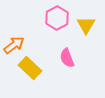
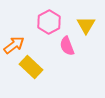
pink hexagon: moved 8 px left, 4 px down
pink semicircle: moved 12 px up
yellow rectangle: moved 1 px right, 1 px up
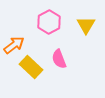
pink semicircle: moved 8 px left, 13 px down
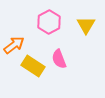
yellow rectangle: moved 2 px right, 1 px up; rotated 10 degrees counterclockwise
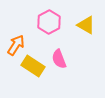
yellow triangle: rotated 30 degrees counterclockwise
orange arrow: moved 2 px right; rotated 20 degrees counterclockwise
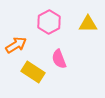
yellow triangle: moved 2 px right, 1 px up; rotated 30 degrees counterclockwise
orange arrow: rotated 25 degrees clockwise
yellow rectangle: moved 6 px down
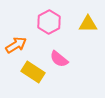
pink semicircle: rotated 30 degrees counterclockwise
